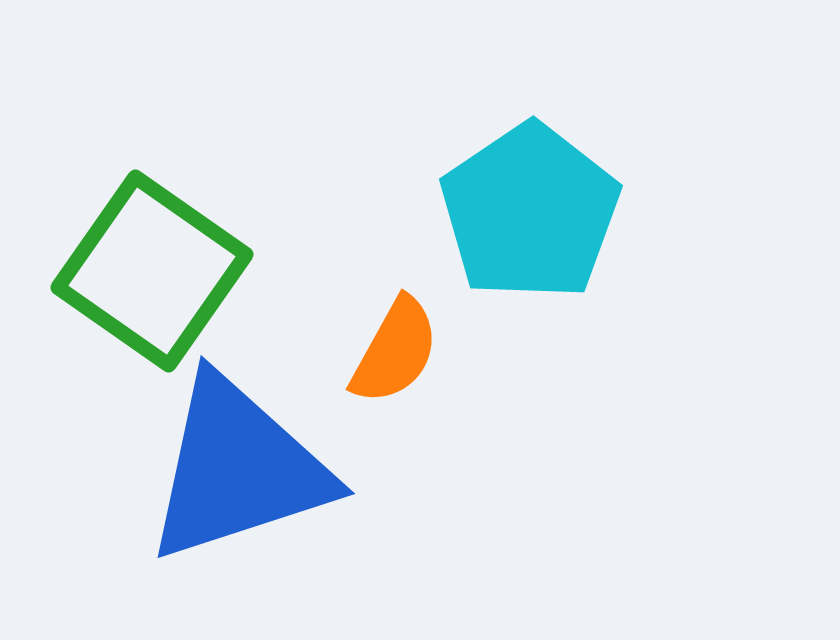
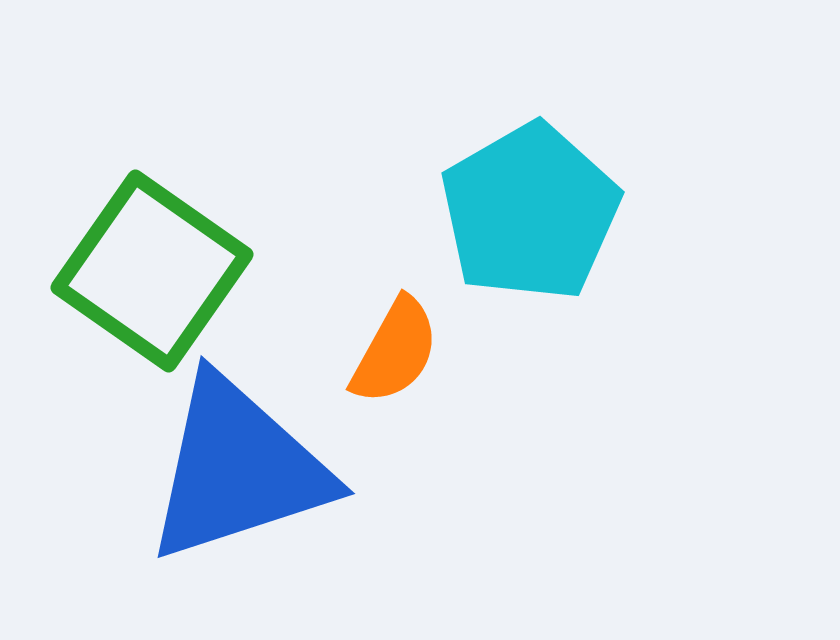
cyan pentagon: rotated 4 degrees clockwise
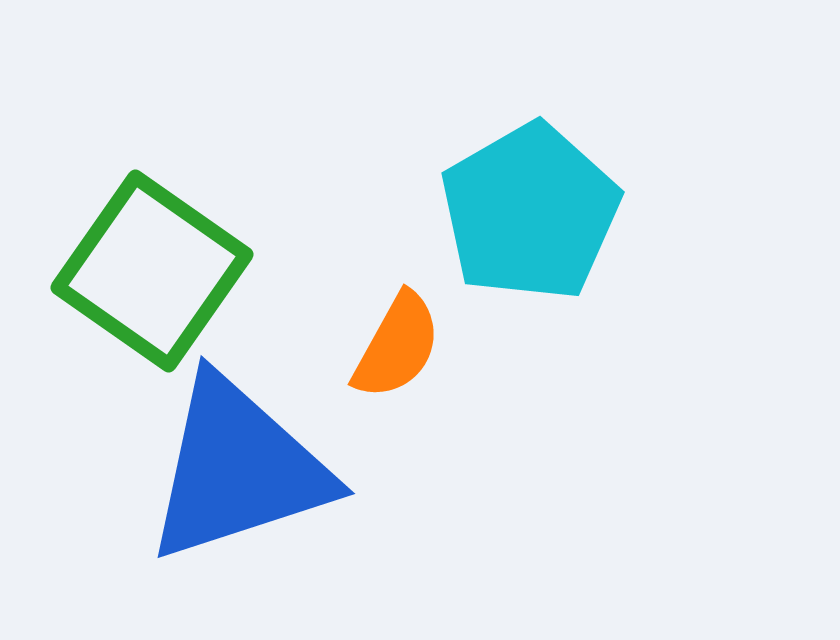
orange semicircle: moved 2 px right, 5 px up
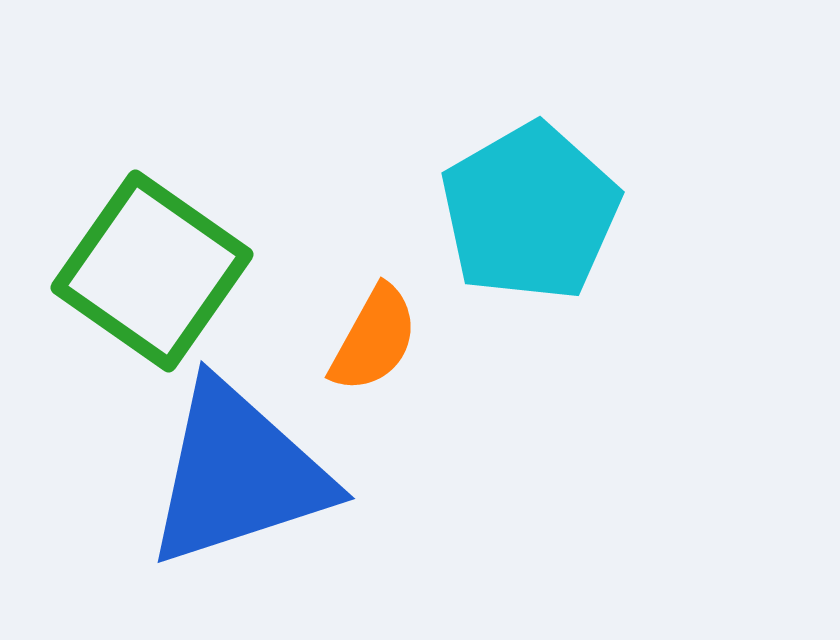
orange semicircle: moved 23 px left, 7 px up
blue triangle: moved 5 px down
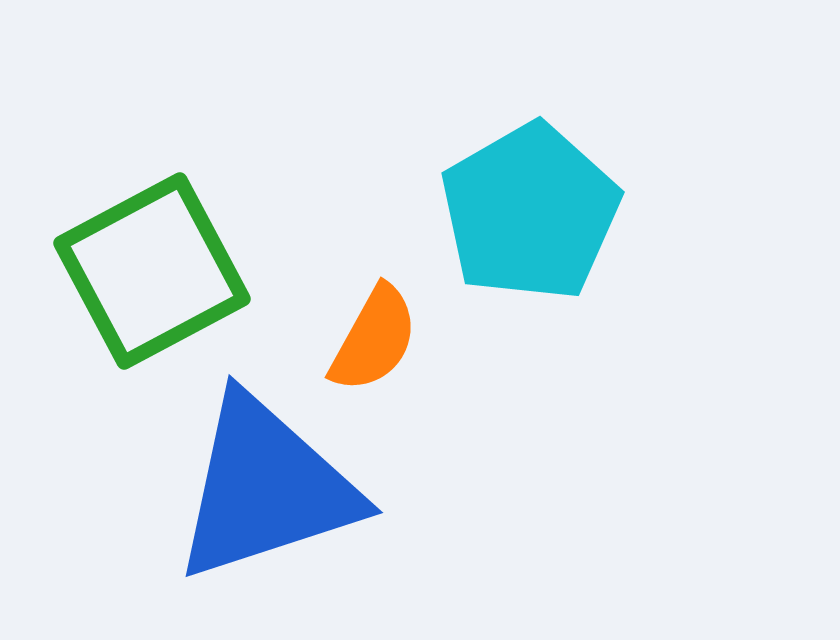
green square: rotated 27 degrees clockwise
blue triangle: moved 28 px right, 14 px down
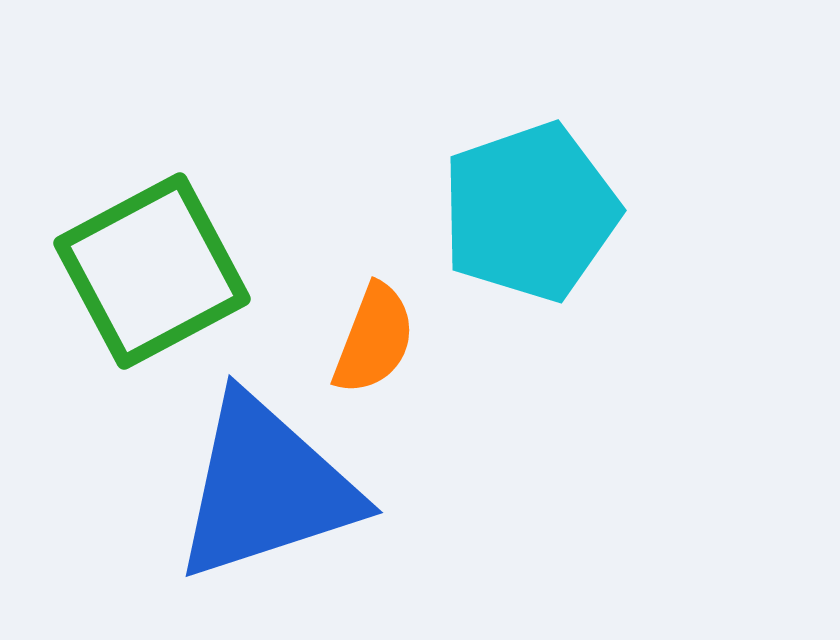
cyan pentagon: rotated 11 degrees clockwise
orange semicircle: rotated 8 degrees counterclockwise
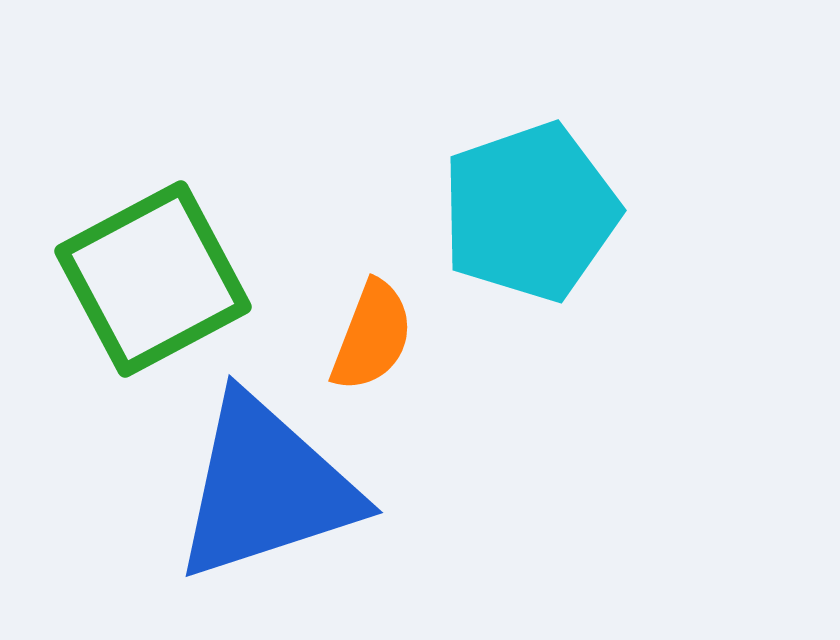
green square: moved 1 px right, 8 px down
orange semicircle: moved 2 px left, 3 px up
